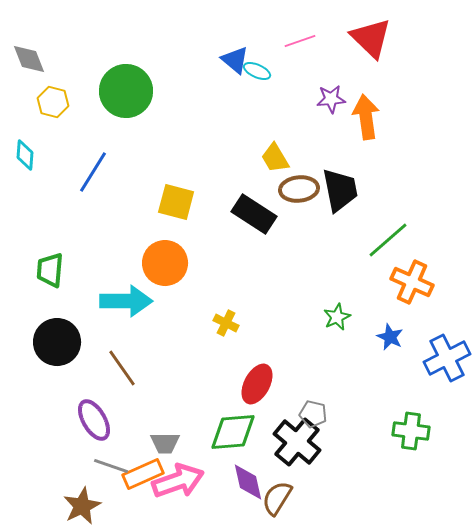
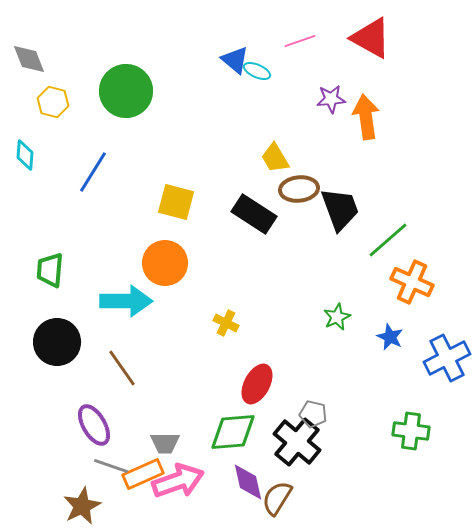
red triangle: rotated 15 degrees counterclockwise
black trapezoid: moved 19 px down; rotated 9 degrees counterclockwise
purple ellipse: moved 5 px down
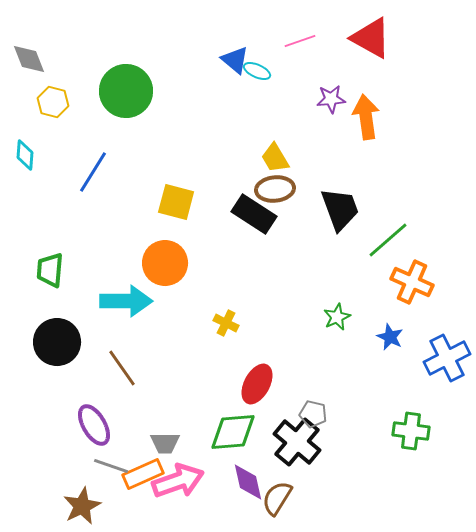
brown ellipse: moved 24 px left
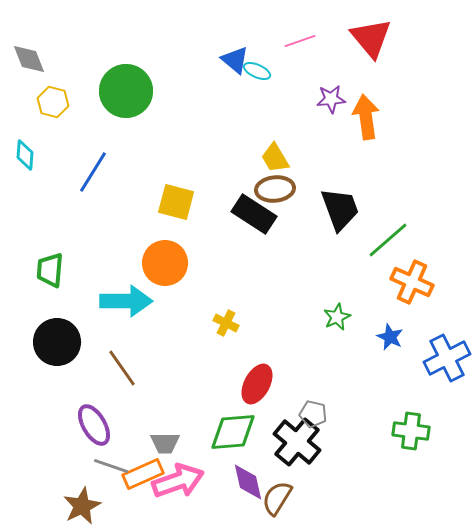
red triangle: rotated 21 degrees clockwise
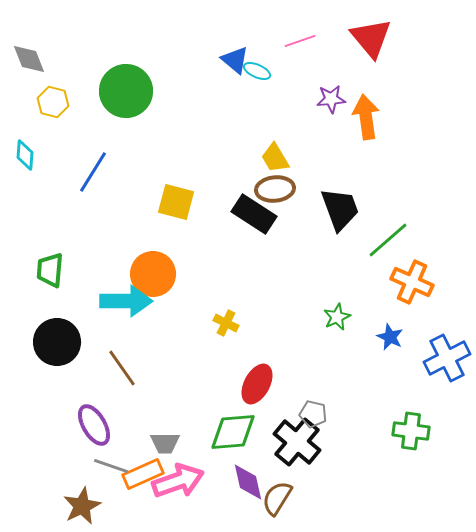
orange circle: moved 12 px left, 11 px down
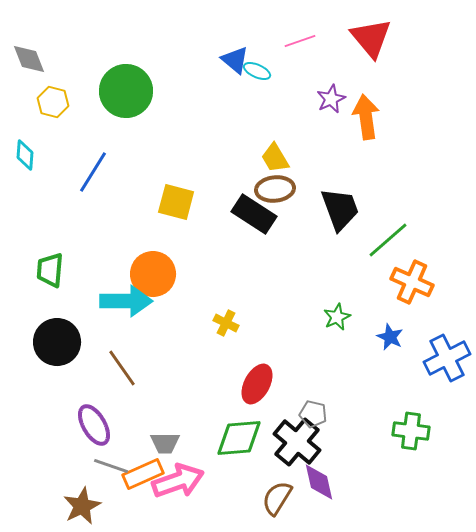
purple star: rotated 20 degrees counterclockwise
green diamond: moved 6 px right, 6 px down
purple diamond: moved 71 px right
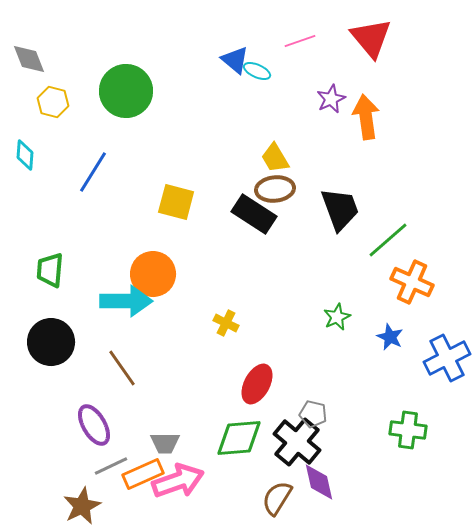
black circle: moved 6 px left
green cross: moved 3 px left, 1 px up
gray line: rotated 44 degrees counterclockwise
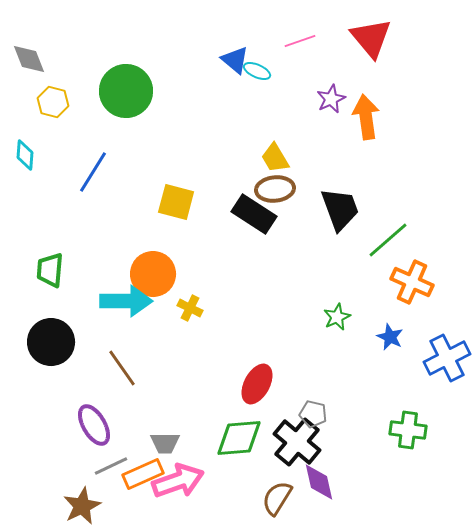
yellow cross: moved 36 px left, 15 px up
